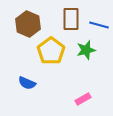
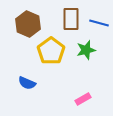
blue line: moved 2 px up
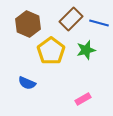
brown rectangle: rotated 45 degrees clockwise
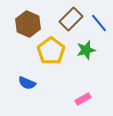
blue line: rotated 36 degrees clockwise
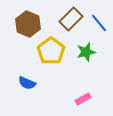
green star: moved 2 px down
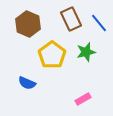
brown rectangle: rotated 70 degrees counterclockwise
yellow pentagon: moved 1 px right, 4 px down
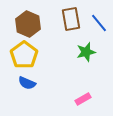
brown rectangle: rotated 15 degrees clockwise
yellow pentagon: moved 28 px left
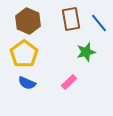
brown hexagon: moved 3 px up
yellow pentagon: moved 1 px up
pink rectangle: moved 14 px left, 17 px up; rotated 14 degrees counterclockwise
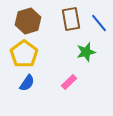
brown hexagon: rotated 20 degrees clockwise
blue semicircle: rotated 78 degrees counterclockwise
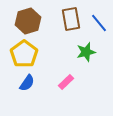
pink rectangle: moved 3 px left
